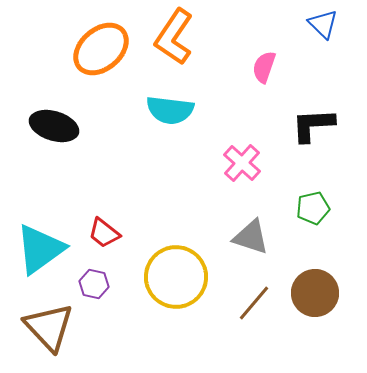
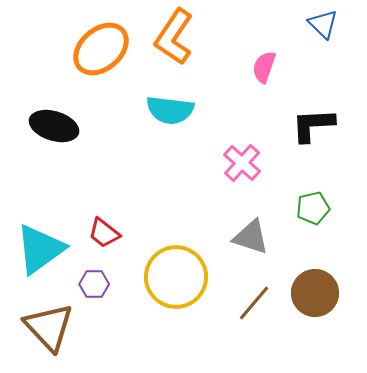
purple hexagon: rotated 12 degrees counterclockwise
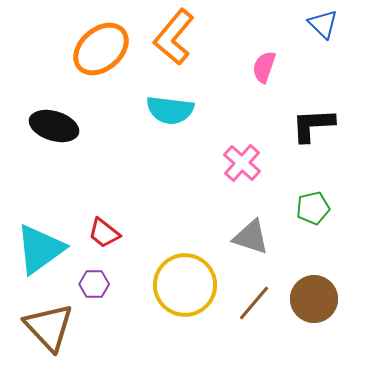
orange L-shape: rotated 6 degrees clockwise
yellow circle: moved 9 px right, 8 px down
brown circle: moved 1 px left, 6 px down
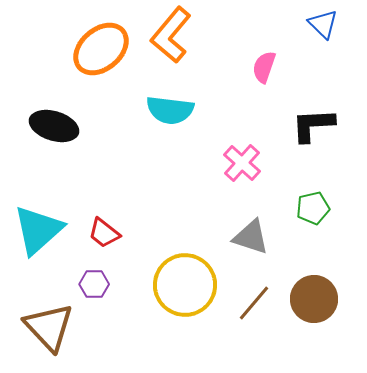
orange L-shape: moved 3 px left, 2 px up
cyan triangle: moved 2 px left, 19 px up; rotated 6 degrees counterclockwise
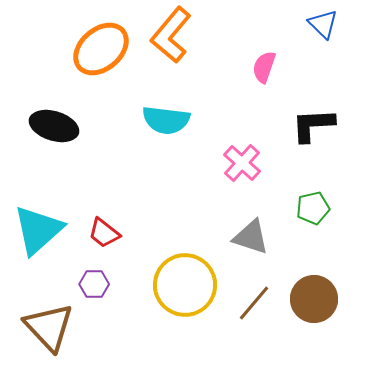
cyan semicircle: moved 4 px left, 10 px down
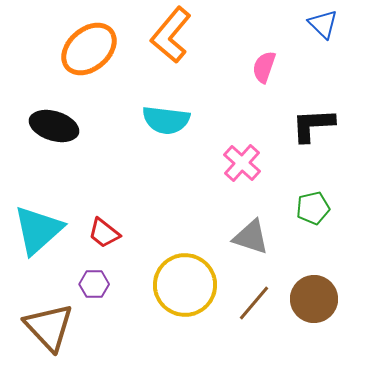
orange ellipse: moved 12 px left
